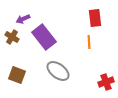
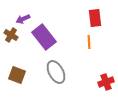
brown cross: moved 1 px left, 2 px up
gray ellipse: moved 2 px left, 1 px down; rotated 25 degrees clockwise
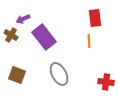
orange line: moved 1 px up
gray ellipse: moved 3 px right, 2 px down
red cross: rotated 28 degrees clockwise
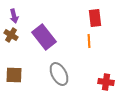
purple arrow: moved 9 px left, 3 px up; rotated 80 degrees counterclockwise
brown square: moved 3 px left; rotated 18 degrees counterclockwise
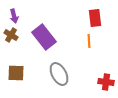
brown square: moved 2 px right, 2 px up
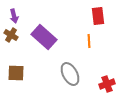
red rectangle: moved 3 px right, 2 px up
purple rectangle: rotated 10 degrees counterclockwise
gray ellipse: moved 11 px right
red cross: moved 1 px right, 2 px down; rotated 28 degrees counterclockwise
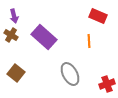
red rectangle: rotated 60 degrees counterclockwise
brown square: rotated 36 degrees clockwise
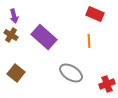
red rectangle: moved 3 px left, 2 px up
gray ellipse: moved 1 px right, 1 px up; rotated 30 degrees counterclockwise
